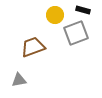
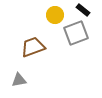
black rectangle: rotated 24 degrees clockwise
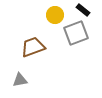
gray triangle: moved 1 px right
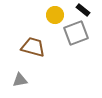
brown trapezoid: rotated 35 degrees clockwise
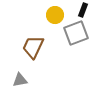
black rectangle: rotated 72 degrees clockwise
brown trapezoid: rotated 80 degrees counterclockwise
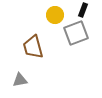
brown trapezoid: rotated 40 degrees counterclockwise
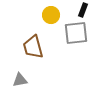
yellow circle: moved 4 px left
gray square: rotated 15 degrees clockwise
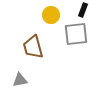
gray square: moved 1 px down
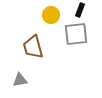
black rectangle: moved 3 px left
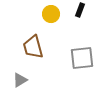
yellow circle: moved 1 px up
gray square: moved 6 px right, 24 px down
gray triangle: rotated 21 degrees counterclockwise
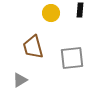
black rectangle: rotated 16 degrees counterclockwise
yellow circle: moved 1 px up
gray square: moved 10 px left
